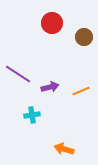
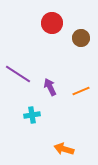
brown circle: moved 3 px left, 1 px down
purple arrow: rotated 102 degrees counterclockwise
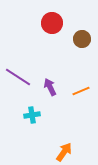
brown circle: moved 1 px right, 1 px down
purple line: moved 3 px down
orange arrow: moved 3 px down; rotated 108 degrees clockwise
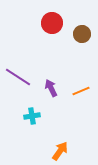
brown circle: moved 5 px up
purple arrow: moved 1 px right, 1 px down
cyan cross: moved 1 px down
orange arrow: moved 4 px left, 1 px up
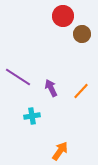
red circle: moved 11 px right, 7 px up
orange line: rotated 24 degrees counterclockwise
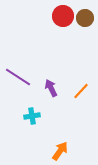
brown circle: moved 3 px right, 16 px up
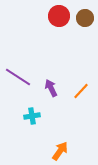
red circle: moved 4 px left
